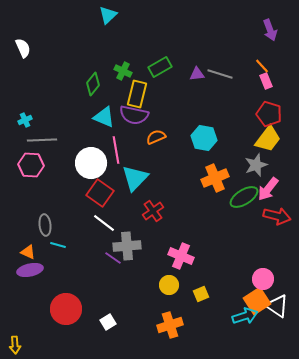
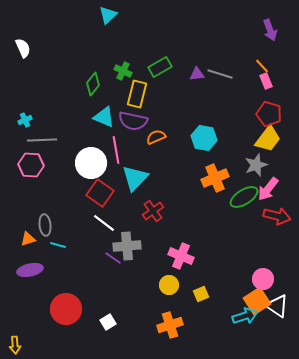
purple semicircle at (134, 115): moved 1 px left, 6 px down
orange triangle at (28, 252): moved 13 px up; rotated 42 degrees counterclockwise
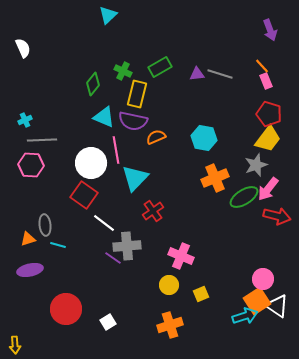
red square at (100, 193): moved 16 px left, 2 px down
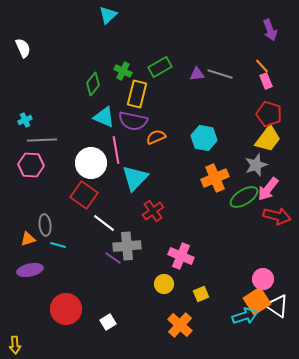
yellow circle at (169, 285): moved 5 px left, 1 px up
orange cross at (170, 325): moved 10 px right; rotated 30 degrees counterclockwise
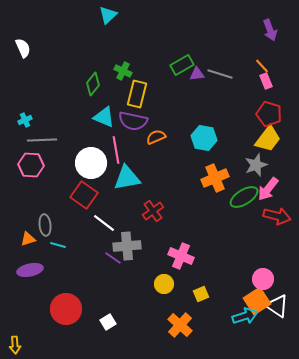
green rectangle at (160, 67): moved 22 px right, 2 px up
cyan triangle at (135, 178): moved 8 px left; rotated 36 degrees clockwise
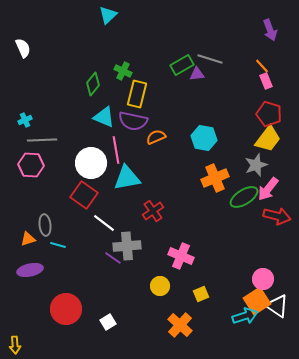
gray line at (220, 74): moved 10 px left, 15 px up
yellow circle at (164, 284): moved 4 px left, 2 px down
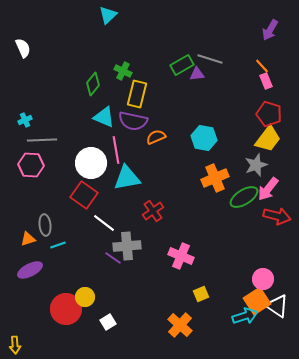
purple arrow at (270, 30): rotated 50 degrees clockwise
cyan line at (58, 245): rotated 35 degrees counterclockwise
purple ellipse at (30, 270): rotated 15 degrees counterclockwise
yellow circle at (160, 286): moved 75 px left, 11 px down
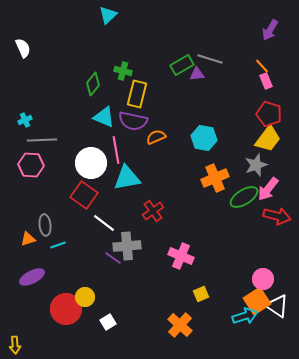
green cross at (123, 71): rotated 12 degrees counterclockwise
purple ellipse at (30, 270): moved 2 px right, 7 px down
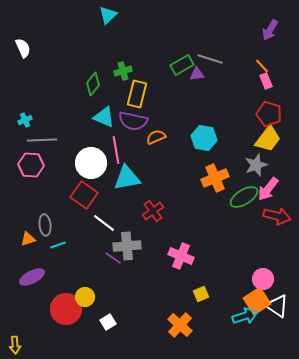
green cross at (123, 71): rotated 30 degrees counterclockwise
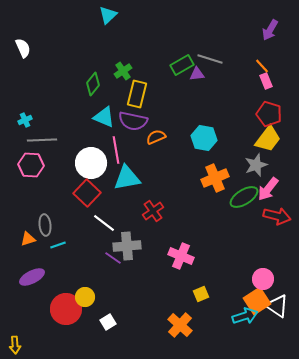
green cross at (123, 71): rotated 18 degrees counterclockwise
red square at (84, 195): moved 3 px right, 2 px up; rotated 8 degrees clockwise
